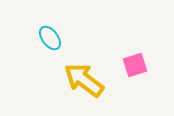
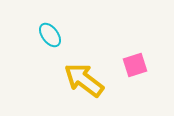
cyan ellipse: moved 3 px up
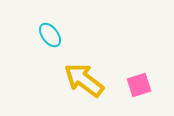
pink square: moved 4 px right, 20 px down
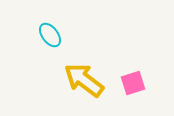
pink square: moved 6 px left, 2 px up
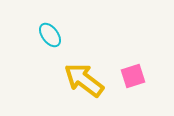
pink square: moved 7 px up
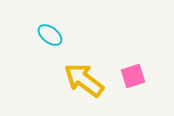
cyan ellipse: rotated 15 degrees counterclockwise
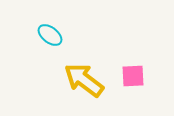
pink square: rotated 15 degrees clockwise
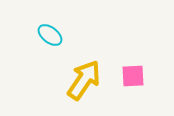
yellow arrow: rotated 87 degrees clockwise
